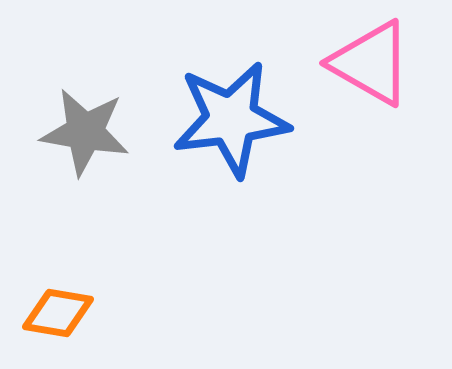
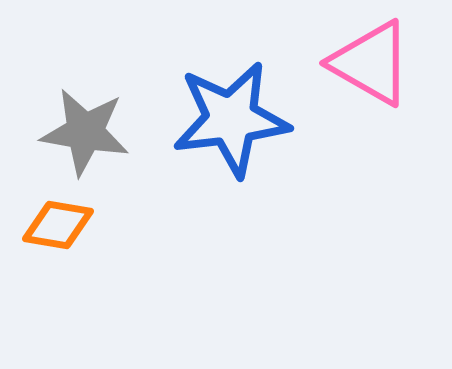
orange diamond: moved 88 px up
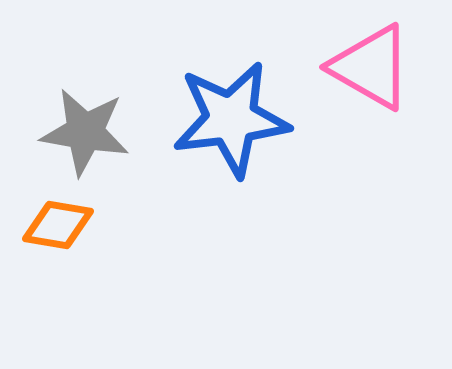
pink triangle: moved 4 px down
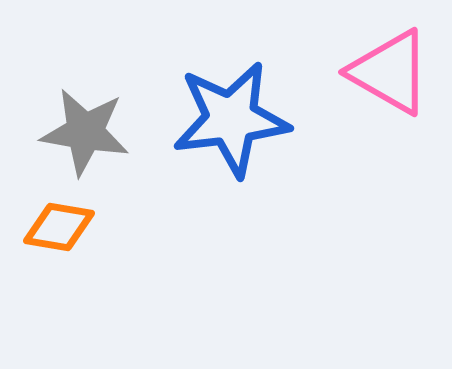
pink triangle: moved 19 px right, 5 px down
orange diamond: moved 1 px right, 2 px down
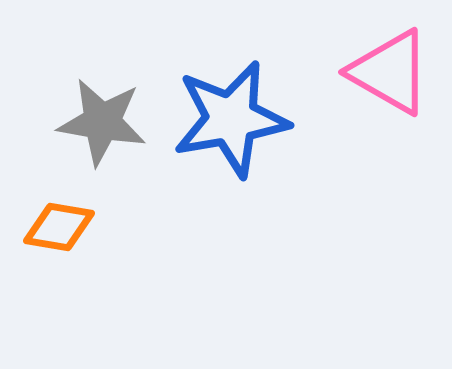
blue star: rotated 3 degrees counterclockwise
gray star: moved 17 px right, 10 px up
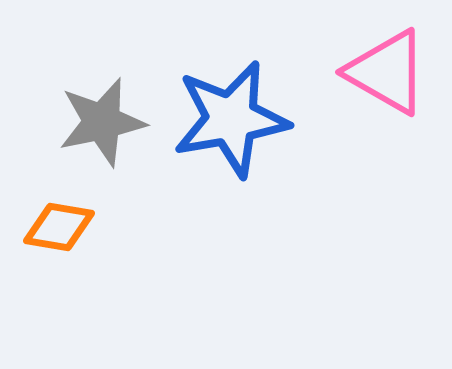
pink triangle: moved 3 px left
gray star: rotated 22 degrees counterclockwise
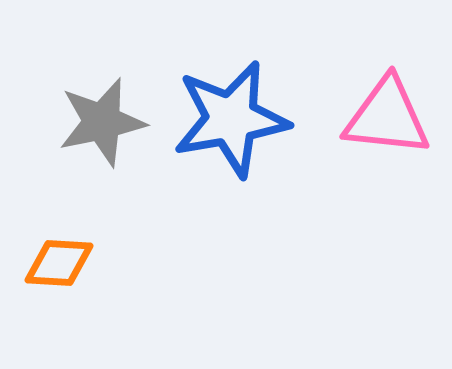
pink triangle: moved 45 px down; rotated 24 degrees counterclockwise
orange diamond: moved 36 px down; rotated 6 degrees counterclockwise
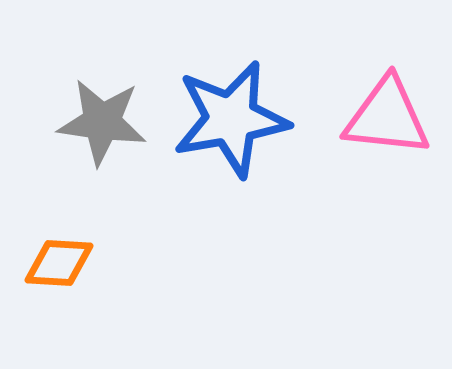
gray star: rotated 20 degrees clockwise
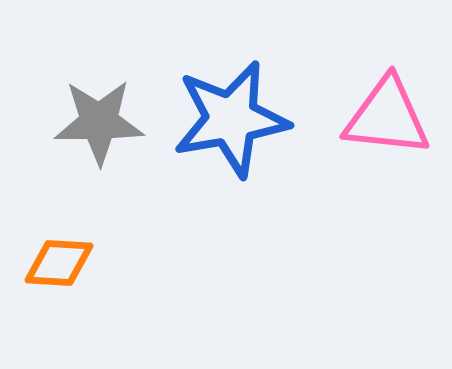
gray star: moved 3 px left; rotated 8 degrees counterclockwise
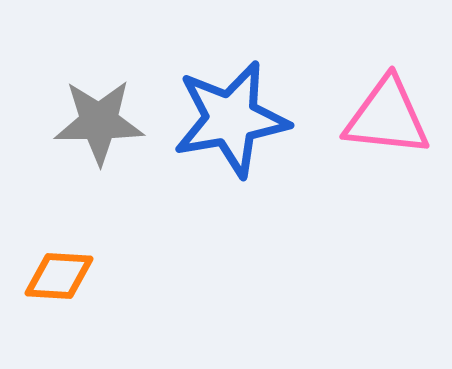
orange diamond: moved 13 px down
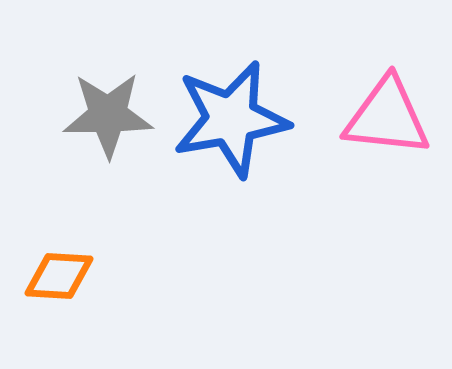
gray star: moved 9 px right, 7 px up
